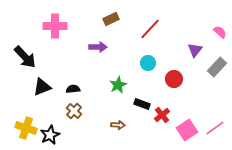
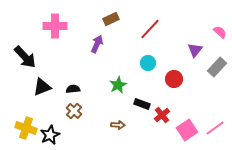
purple arrow: moved 1 px left, 3 px up; rotated 66 degrees counterclockwise
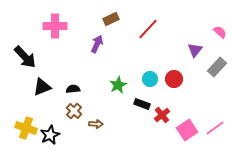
red line: moved 2 px left
cyan circle: moved 2 px right, 16 px down
brown arrow: moved 22 px left, 1 px up
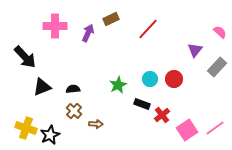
purple arrow: moved 9 px left, 11 px up
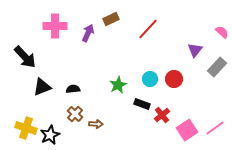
pink semicircle: moved 2 px right
brown cross: moved 1 px right, 3 px down
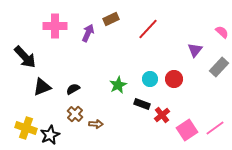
gray rectangle: moved 2 px right
black semicircle: rotated 24 degrees counterclockwise
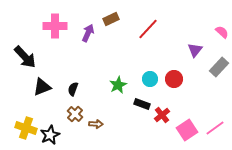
black semicircle: rotated 40 degrees counterclockwise
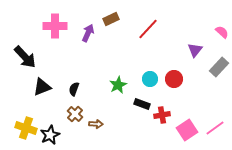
black semicircle: moved 1 px right
red cross: rotated 28 degrees clockwise
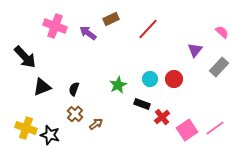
pink cross: rotated 20 degrees clockwise
purple arrow: rotated 78 degrees counterclockwise
red cross: moved 2 px down; rotated 28 degrees counterclockwise
brown arrow: rotated 40 degrees counterclockwise
black star: rotated 30 degrees counterclockwise
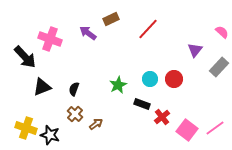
pink cross: moved 5 px left, 13 px down
pink square: rotated 20 degrees counterclockwise
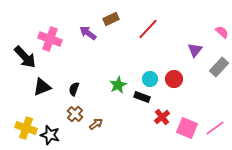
black rectangle: moved 7 px up
pink square: moved 2 px up; rotated 15 degrees counterclockwise
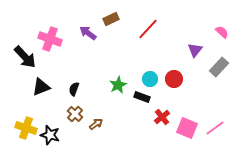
black triangle: moved 1 px left
